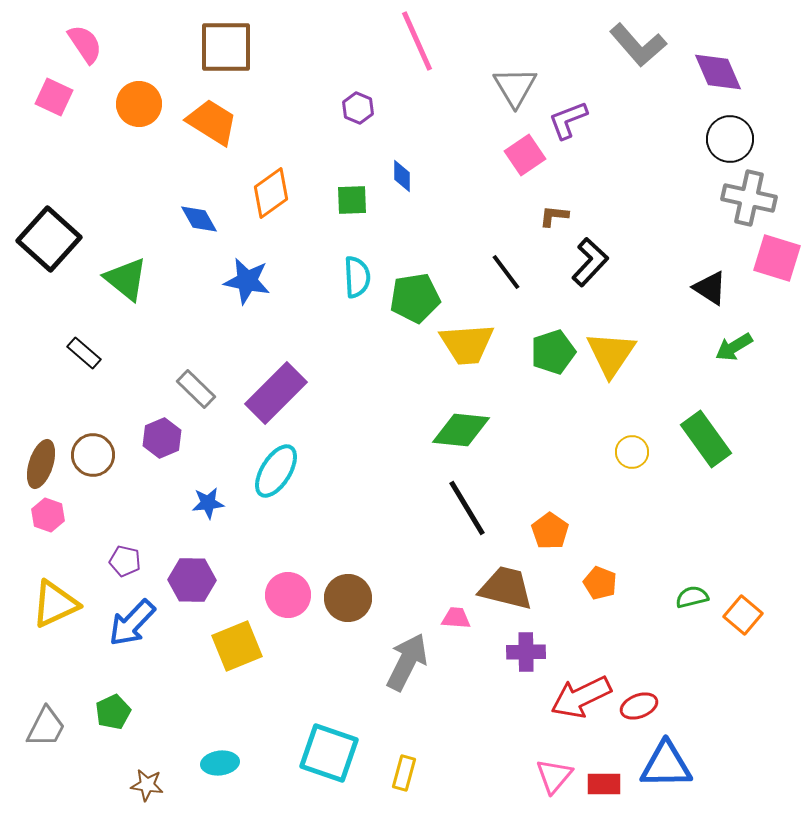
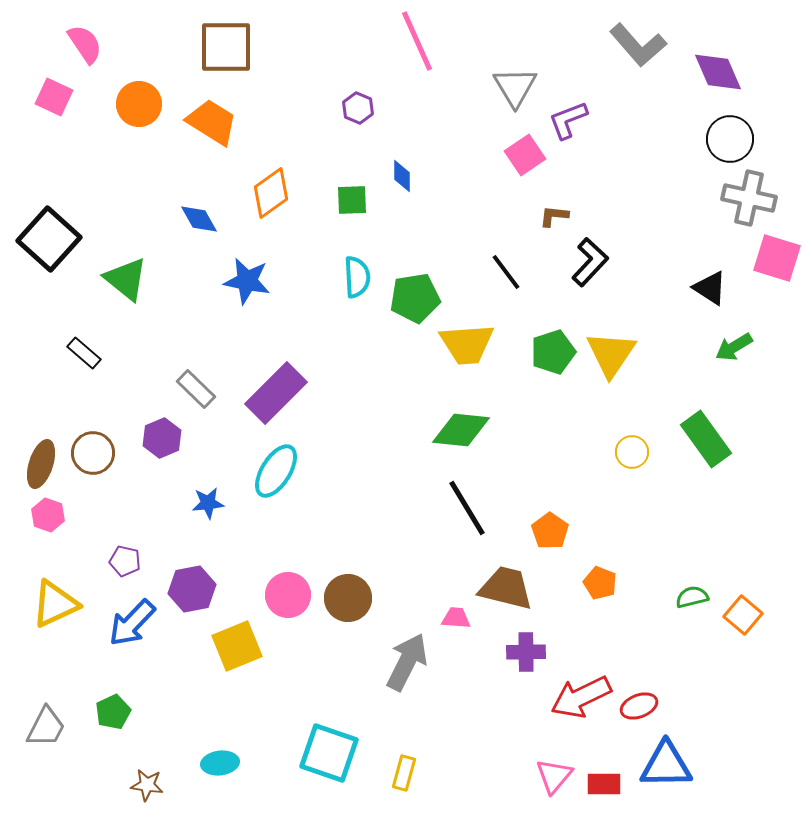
brown circle at (93, 455): moved 2 px up
purple hexagon at (192, 580): moved 9 px down; rotated 12 degrees counterclockwise
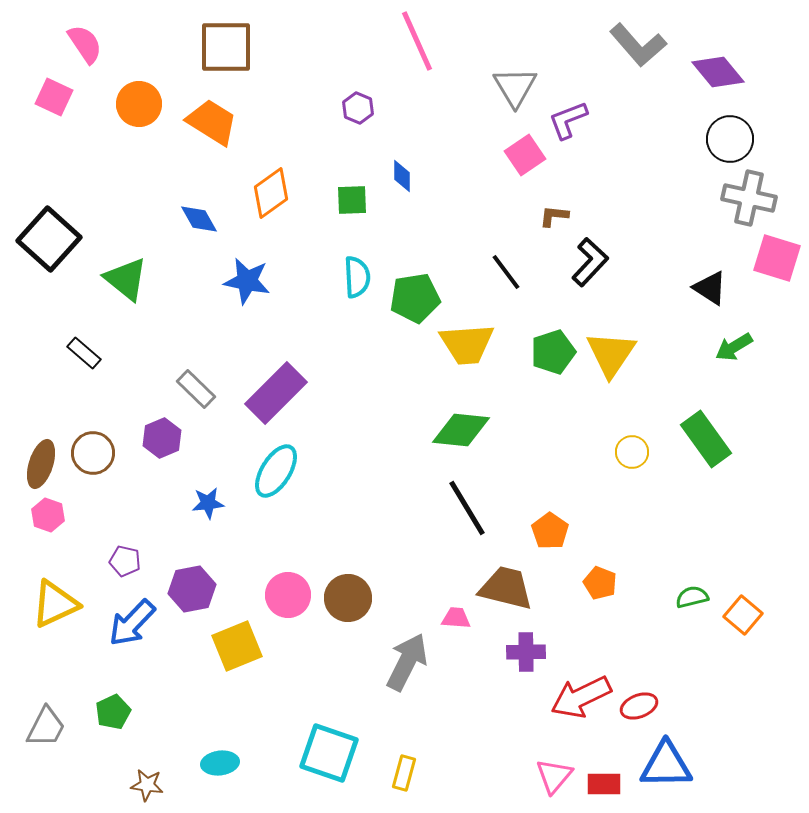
purple diamond at (718, 72): rotated 16 degrees counterclockwise
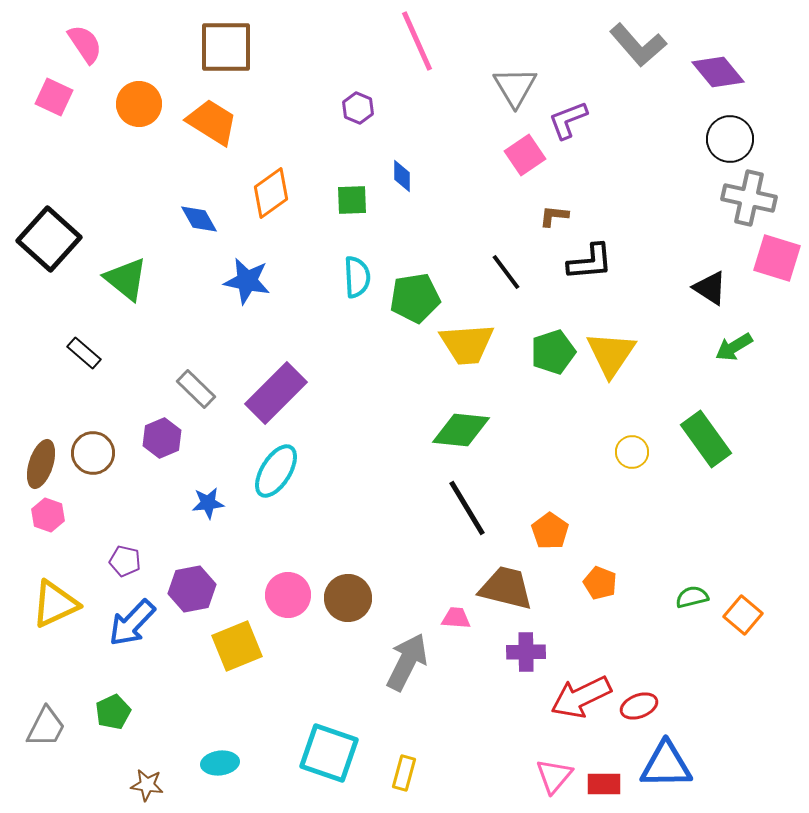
black L-shape at (590, 262): rotated 42 degrees clockwise
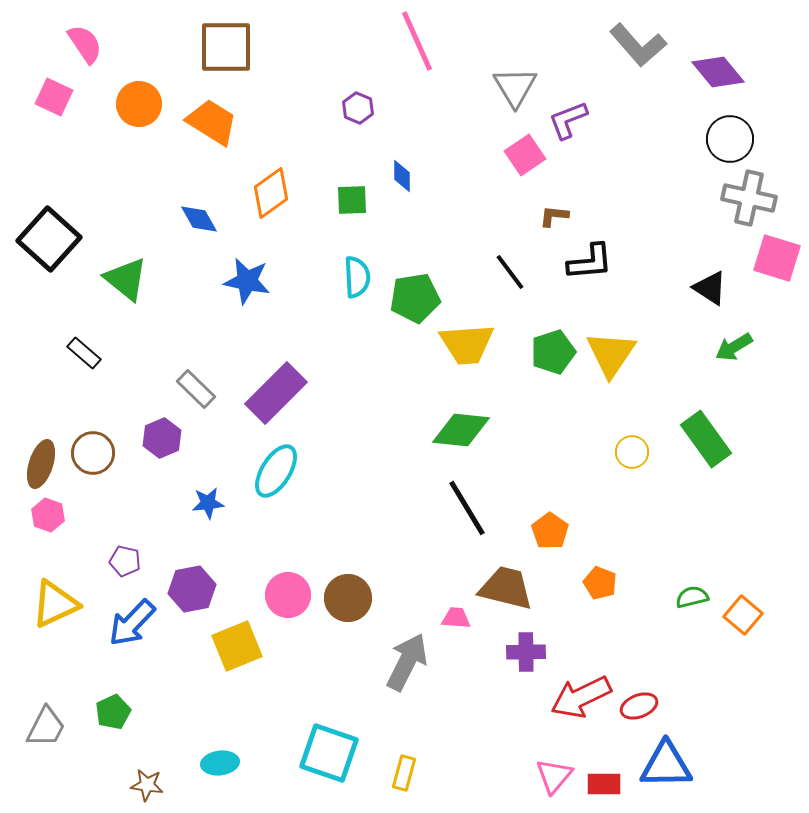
black line at (506, 272): moved 4 px right
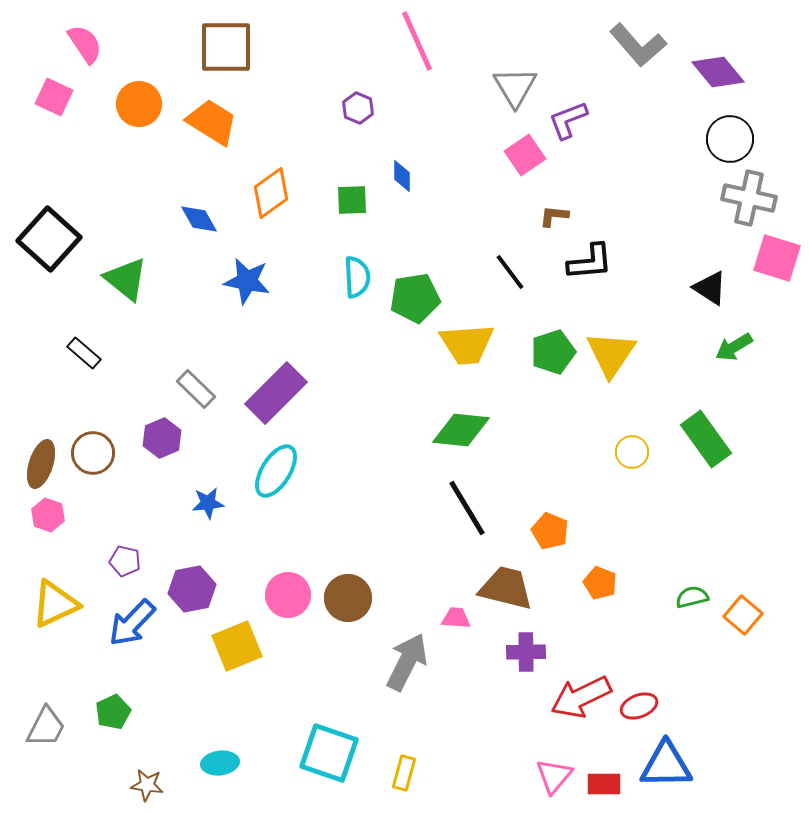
orange pentagon at (550, 531): rotated 12 degrees counterclockwise
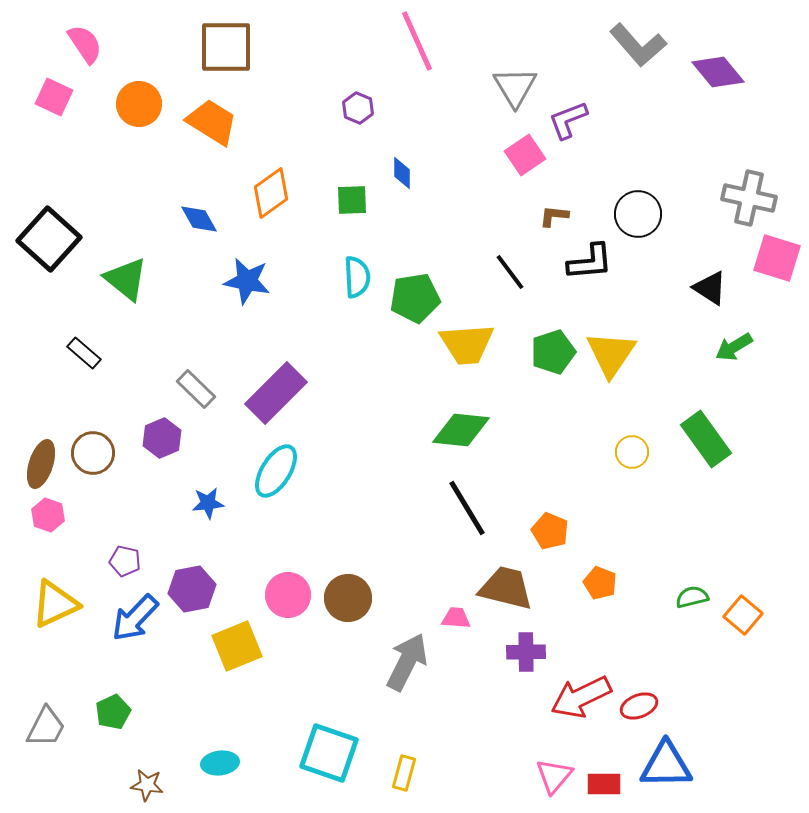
black circle at (730, 139): moved 92 px left, 75 px down
blue diamond at (402, 176): moved 3 px up
blue arrow at (132, 623): moved 3 px right, 5 px up
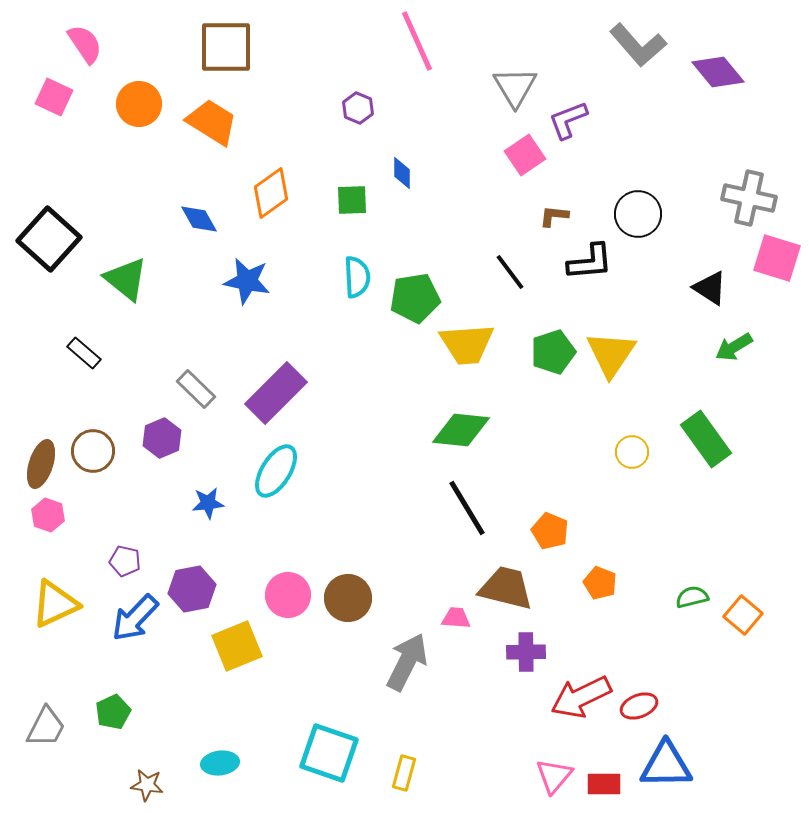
brown circle at (93, 453): moved 2 px up
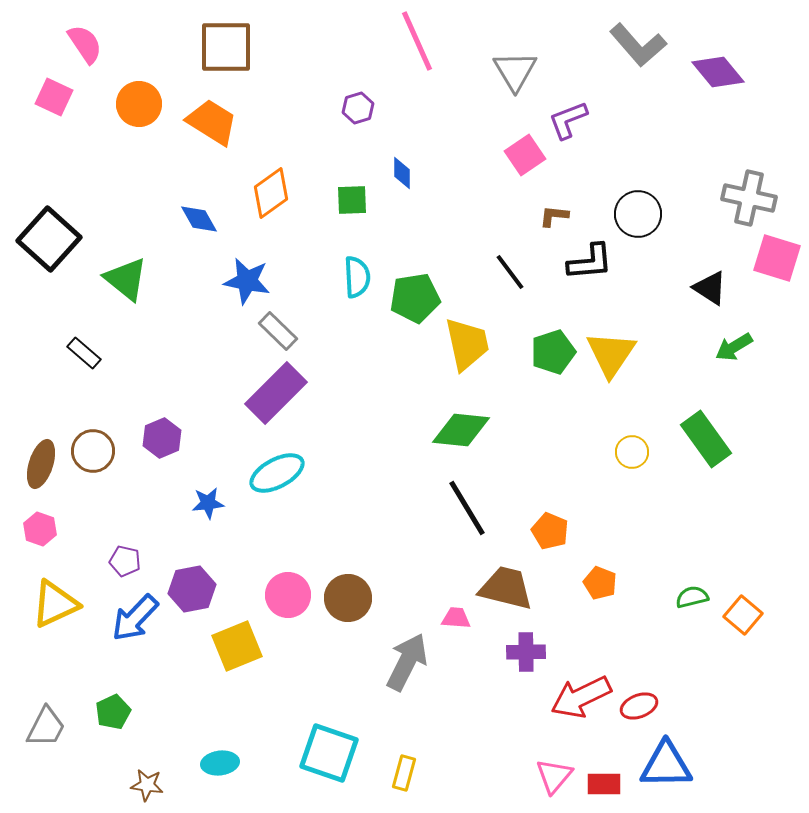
gray triangle at (515, 87): moved 16 px up
purple hexagon at (358, 108): rotated 20 degrees clockwise
yellow trapezoid at (467, 344): rotated 98 degrees counterclockwise
gray rectangle at (196, 389): moved 82 px right, 58 px up
cyan ellipse at (276, 471): moved 1 px right, 2 px down; rotated 30 degrees clockwise
pink hexagon at (48, 515): moved 8 px left, 14 px down
